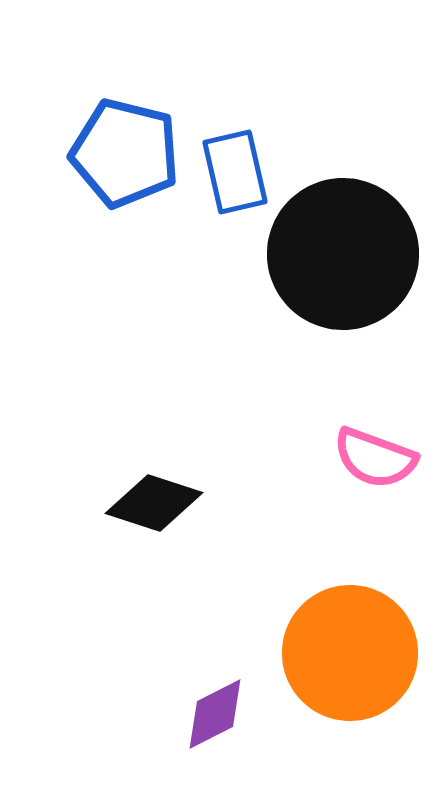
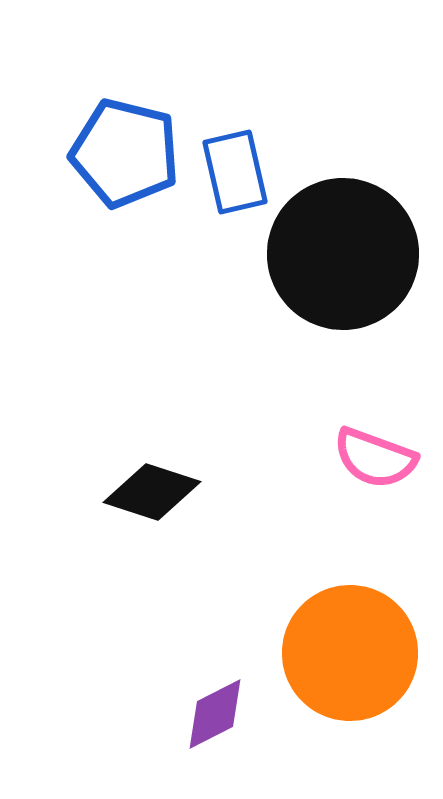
black diamond: moved 2 px left, 11 px up
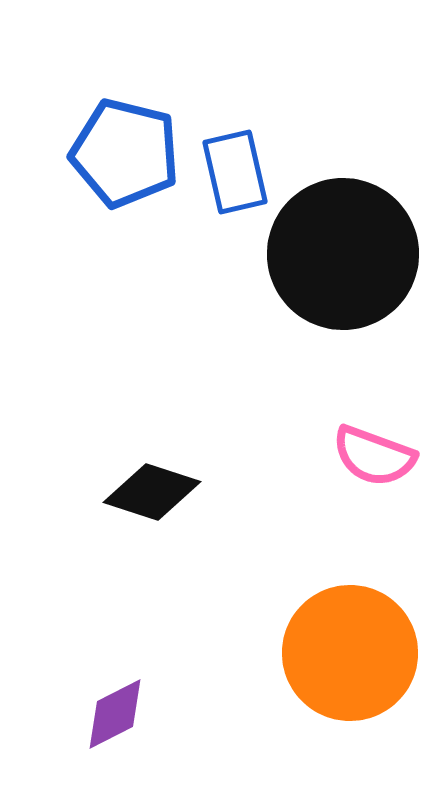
pink semicircle: moved 1 px left, 2 px up
purple diamond: moved 100 px left
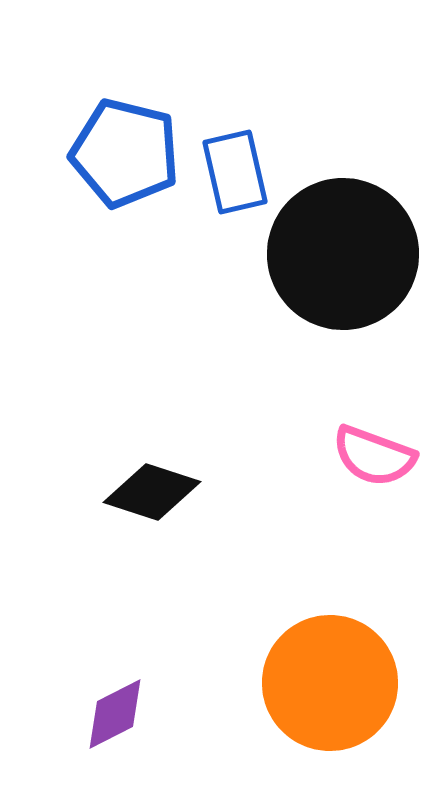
orange circle: moved 20 px left, 30 px down
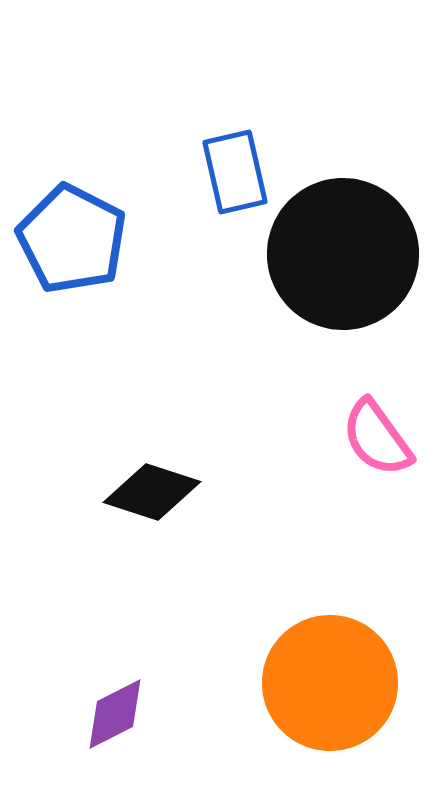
blue pentagon: moved 53 px left, 86 px down; rotated 13 degrees clockwise
pink semicircle: moved 3 px right, 18 px up; rotated 34 degrees clockwise
